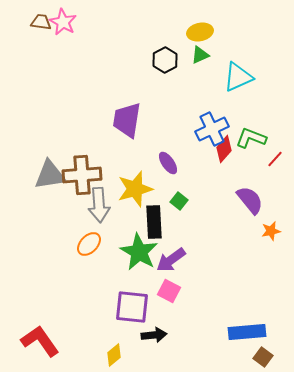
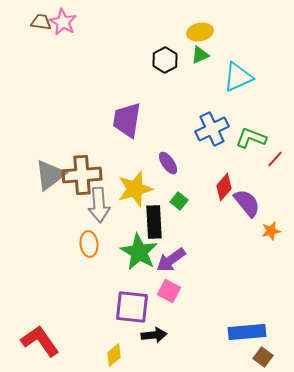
red diamond: moved 38 px down
gray triangle: rotated 28 degrees counterclockwise
purple semicircle: moved 3 px left, 3 px down
orange ellipse: rotated 50 degrees counterclockwise
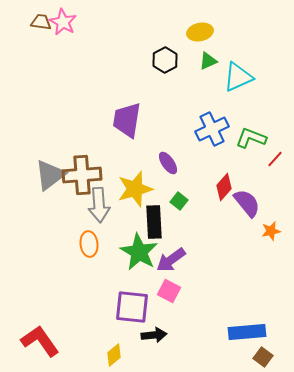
green triangle: moved 8 px right, 6 px down
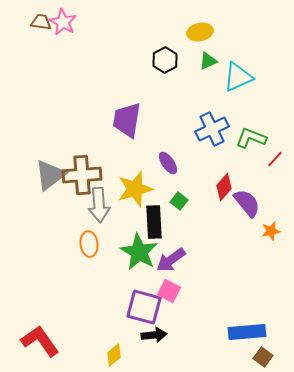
purple square: moved 12 px right; rotated 9 degrees clockwise
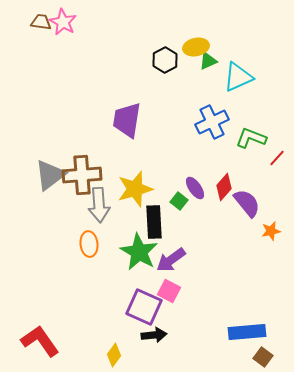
yellow ellipse: moved 4 px left, 15 px down
blue cross: moved 7 px up
red line: moved 2 px right, 1 px up
purple ellipse: moved 27 px right, 25 px down
purple square: rotated 9 degrees clockwise
yellow diamond: rotated 15 degrees counterclockwise
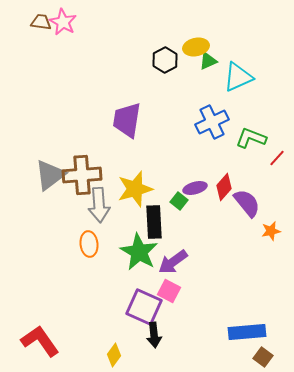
purple ellipse: rotated 70 degrees counterclockwise
purple arrow: moved 2 px right, 2 px down
black arrow: rotated 90 degrees clockwise
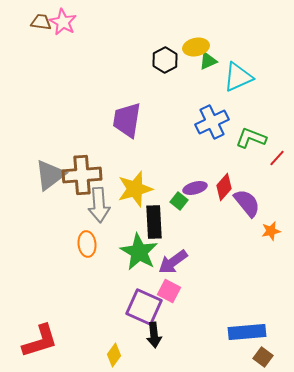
orange ellipse: moved 2 px left
red L-shape: rotated 108 degrees clockwise
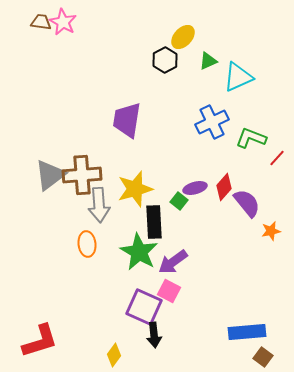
yellow ellipse: moved 13 px left, 10 px up; rotated 35 degrees counterclockwise
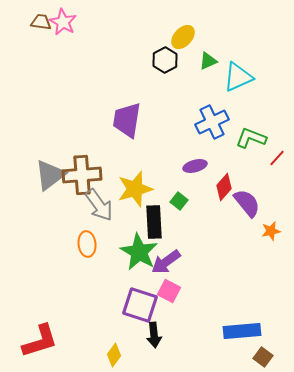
purple ellipse: moved 22 px up
gray arrow: rotated 32 degrees counterclockwise
purple arrow: moved 7 px left
purple square: moved 4 px left, 2 px up; rotated 6 degrees counterclockwise
blue rectangle: moved 5 px left, 1 px up
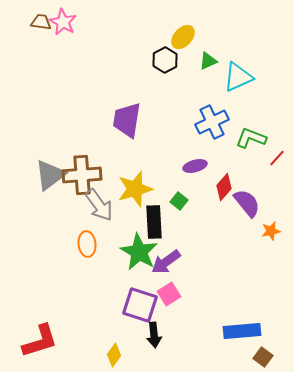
pink square: moved 3 px down; rotated 30 degrees clockwise
